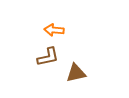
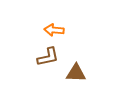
brown triangle: rotated 15 degrees clockwise
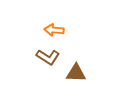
brown L-shape: rotated 45 degrees clockwise
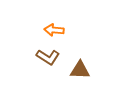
brown triangle: moved 4 px right, 3 px up
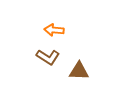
brown triangle: moved 1 px left, 1 px down
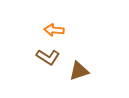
brown triangle: rotated 20 degrees counterclockwise
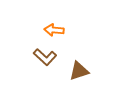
brown L-shape: moved 3 px left; rotated 10 degrees clockwise
